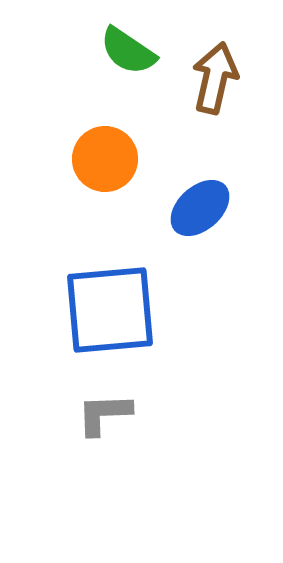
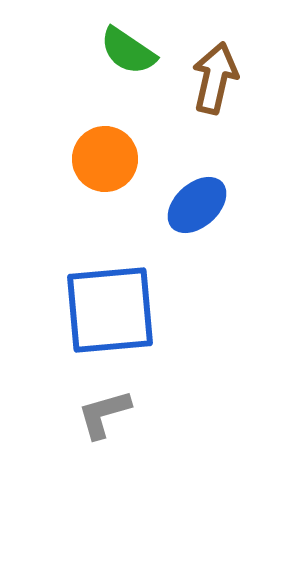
blue ellipse: moved 3 px left, 3 px up
gray L-shape: rotated 14 degrees counterclockwise
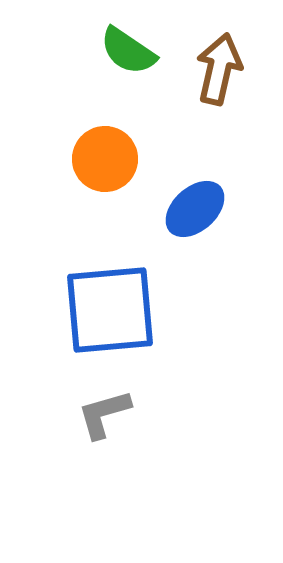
brown arrow: moved 4 px right, 9 px up
blue ellipse: moved 2 px left, 4 px down
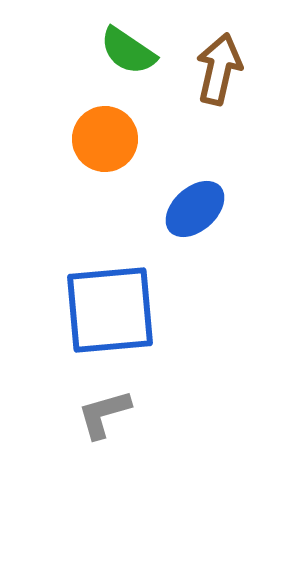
orange circle: moved 20 px up
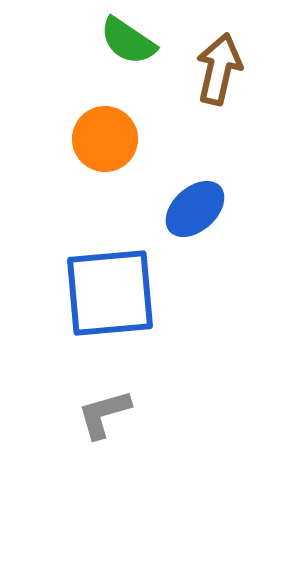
green semicircle: moved 10 px up
blue square: moved 17 px up
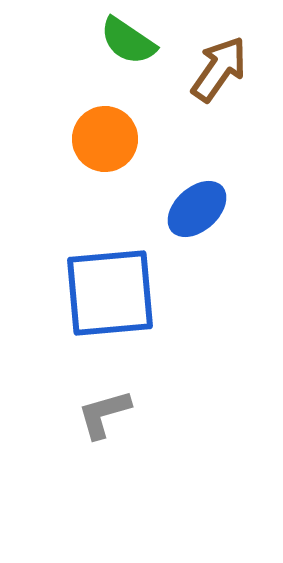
brown arrow: rotated 22 degrees clockwise
blue ellipse: moved 2 px right
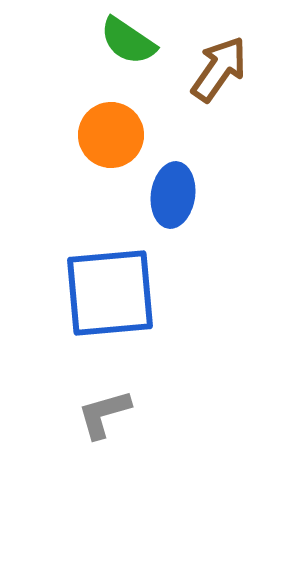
orange circle: moved 6 px right, 4 px up
blue ellipse: moved 24 px left, 14 px up; rotated 40 degrees counterclockwise
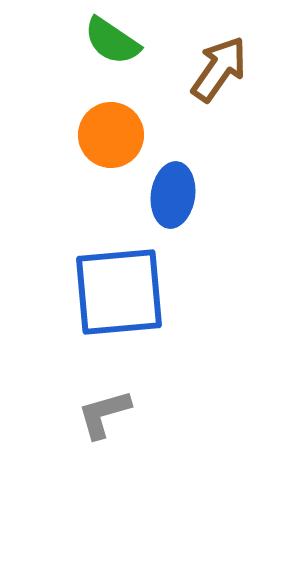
green semicircle: moved 16 px left
blue square: moved 9 px right, 1 px up
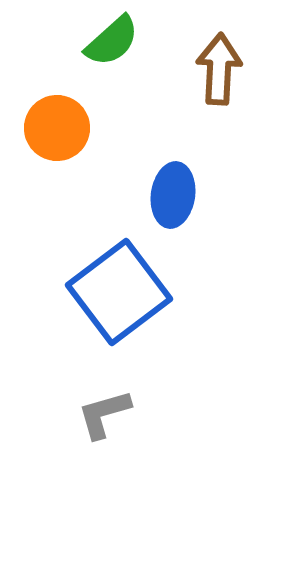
green semicircle: rotated 76 degrees counterclockwise
brown arrow: rotated 32 degrees counterclockwise
orange circle: moved 54 px left, 7 px up
blue square: rotated 32 degrees counterclockwise
